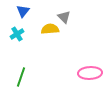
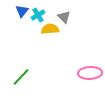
blue triangle: moved 1 px left
cyan cross: moved 21 px right, 19 px up
green line: rotated 24 degrees clockwise
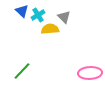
blue triangle: rotated 24 degrees counterclockwise
green line: moved 1 px right, 6 px up
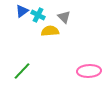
blue triangle: rotated 40 degrees clockwise
cyan cross: rotated 32 degrees counterclockwise
yellow semicircle: moved 2 px down
pink ellipse: moved 1 px left, 2 px up
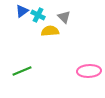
green line: rotated 24 degrees clockwise
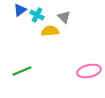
blue triangle: moved 2 px left, 1 px up
cyan cross: moved 1 px left
pink ellipse: rotated 10 degrees counterclockwise
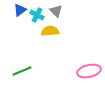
gray triangle: moved 8 px left, 6 px up
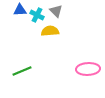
blue triangle: rotated 32 degrees clockwise
pink ellipse: moved 1 px left, 2 px up; rotated 10 degrees clockwise
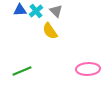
cyan cross: moved 1 px left, 4 px up; rotated 24 degrees clockwise
yellow semicircle: rotated 120 degrees counterclockwise
